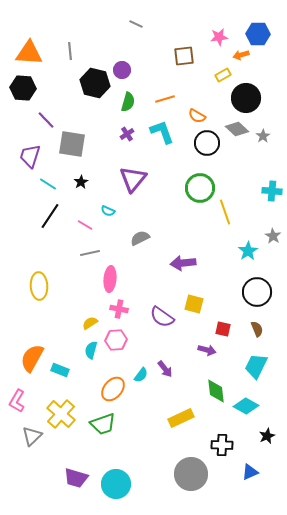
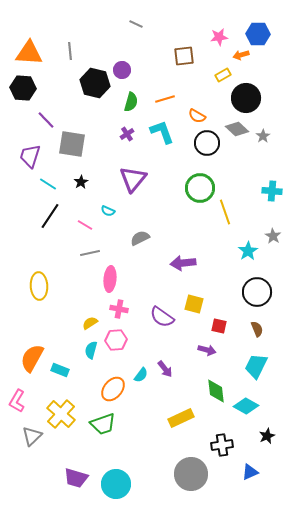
green semicircle at (128, 102): moved 3 px right
red square at (223, 329): moved 4 px left, 3 px up
black cross at (222, 445): rotated 10 degrees counterclockwise
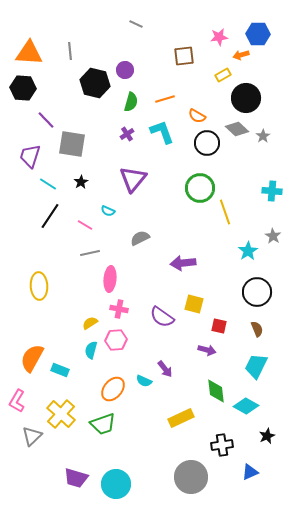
purple circle at (122, 70): moved 3 px right
cyan semicircle at (141, 375): moved 3 px right, 6 px down; rotated 77 degrees clockwise
gray circle at (191, 474): moved 3 px down
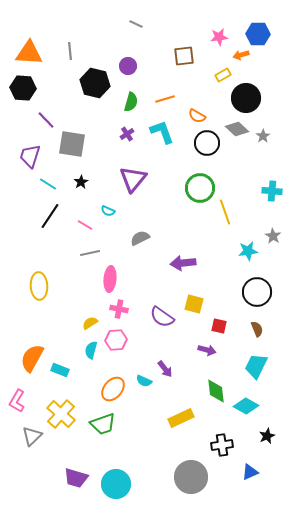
purple circle at (125, 70): moved 3 px right, 4 px up
cyan star at (248, 251): rotated 24 degrees clockwise
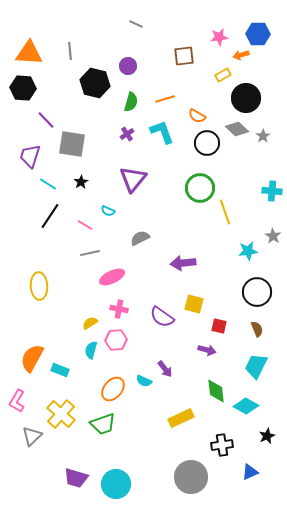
pink ellipse at (110, 279): moved 2 px right, 2 px up; rotated 60 degrees clockwise
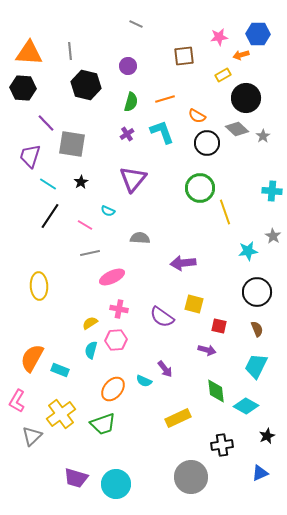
black hexagon at (95, 83): moved 9 px left, 2 px down
purple line at (46, 120): moved 3 px down
gray semicircle at (140, 238): rotated 30 degrees clockwise
yellow cross at (61, 414): rotated 12 degrees clockwise
yellow rectangle at (181, 418): moved 3 px left
blue triangle at (250, 472): moved 10 px right, 1 px down
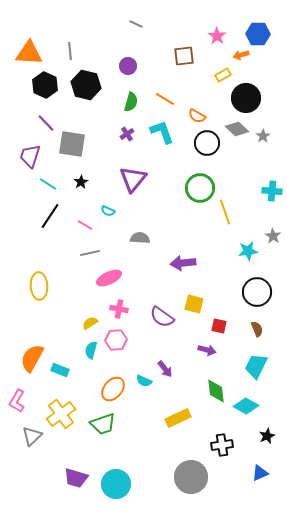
pink star at (219, 37): moved 2 px left, 1 px up; rotated 30 degrees counterclockwise
black hexagon at (23, 88): moved 22 px right, 3 px up; rotated 20 degrees clockwise
orange line at (165, 99): rotated 48 degrees clockwise
pink ellipse at (112, 277): moved 3 px left, 1 px down
